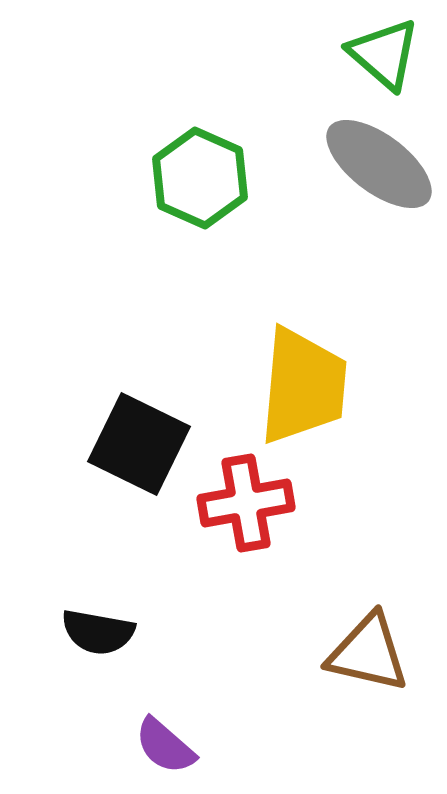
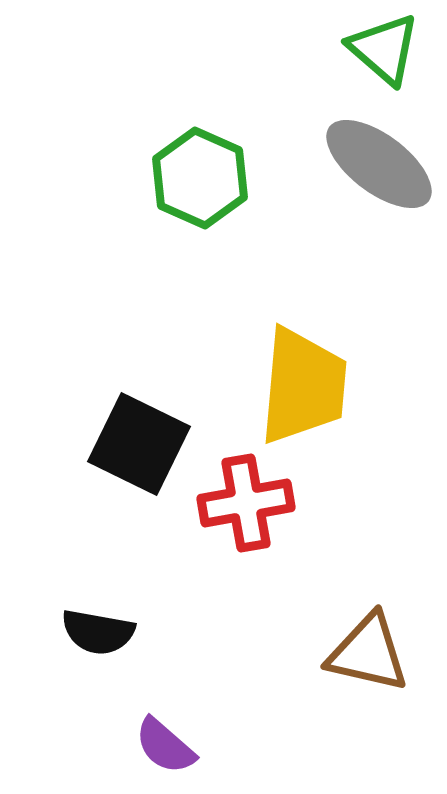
green triangle: moved 5 px up
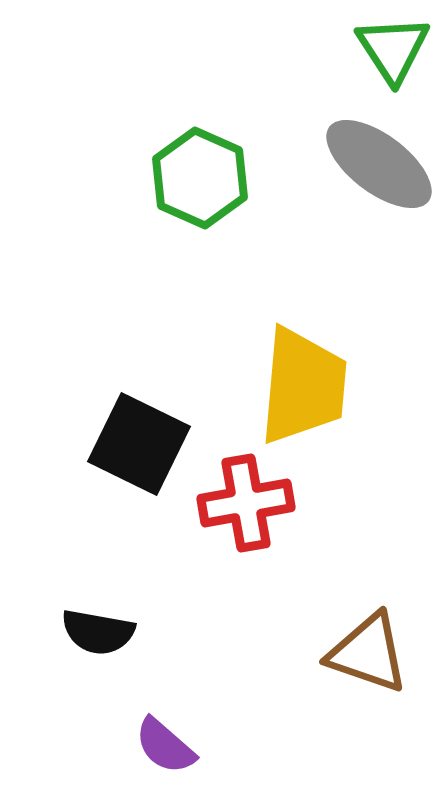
green triangle: moved 9 px right; rotated 16 degrees clockwise
brown triangle: rotated 6 degrees clockwise
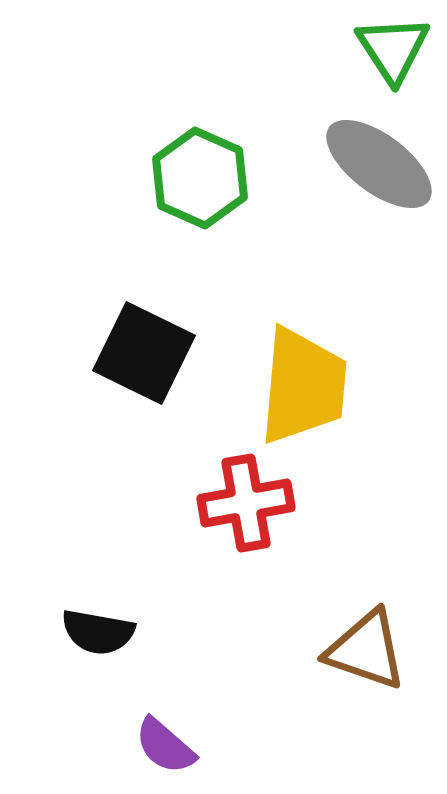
black square: moved 5 px right, 91 px up
brown triangle: moved 2 px left, 3 px up
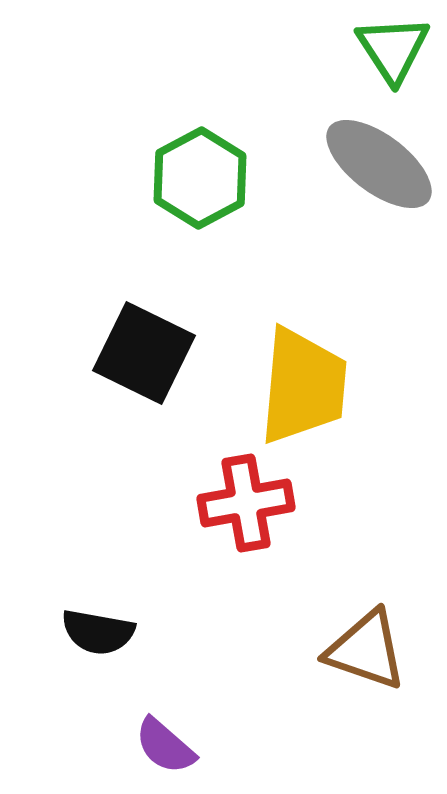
green hexagon: rotated 8 degrees clockwise
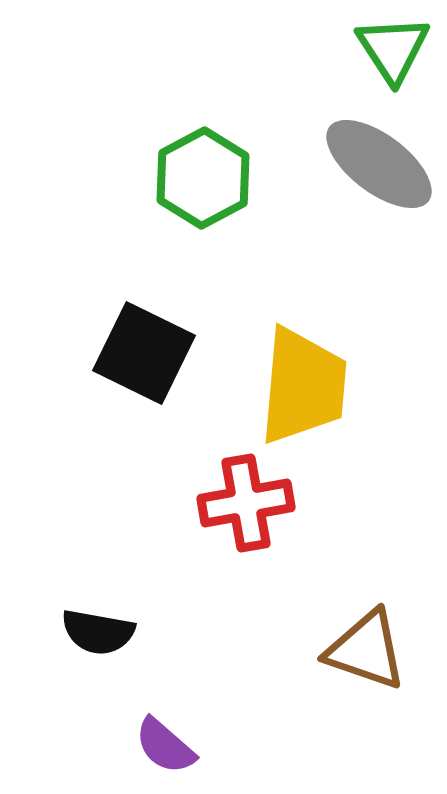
green hexagon: moved 3 px right
